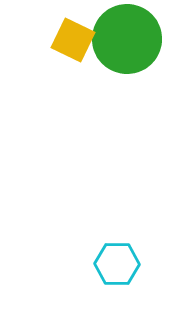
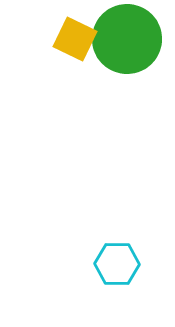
yellow square: moved 2 px right, 1 px up
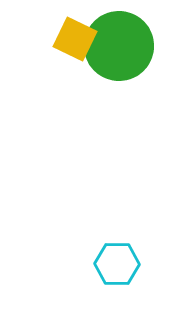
green circle: moved 8 px left, 7 px down
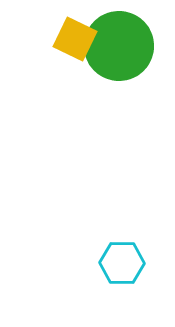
cyan hexagon: moved 5 px right, 1 px up
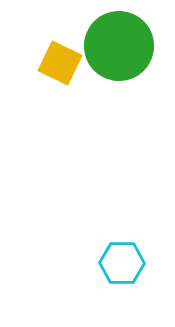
yellow square: moved 15 px left, 24 px down
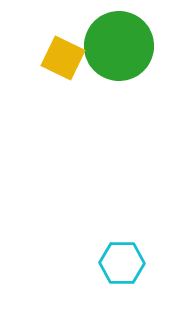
yellow square: moved 3 px right, 5 px up
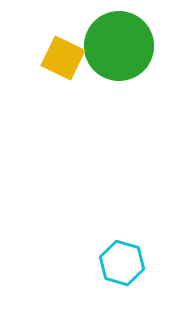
cyan hexagon: rotated 15 degrees clockwise
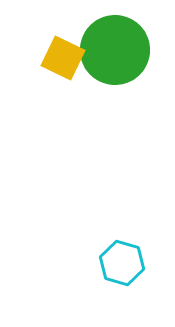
green circle: moved 4 px left, 4 px down
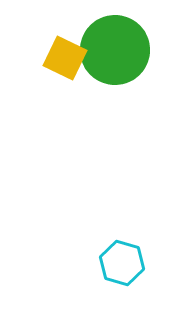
yellow square: moved 2 px right
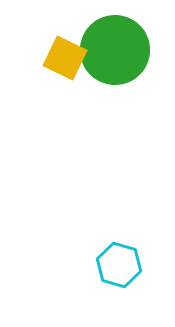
cyan hexagon: moved 3 px left, 2 px down
